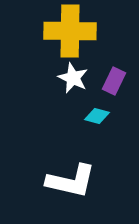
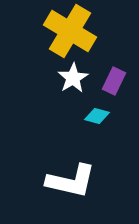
yellow cross: rotated 30 degrees clockwise
white star: rotated 16 degrees clockwise
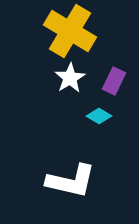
white star: moved 3 px left
cyan diamond: moved 2 px right; rotated 15 degrees clockwise
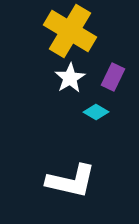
purple rectangle: moved 1 px left, 4 px up
cyan diamond: moved 3 px left, 4 px up
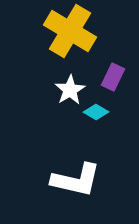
white star: moved 12 px down
white L-shape: moved 5 px right, 1 px up
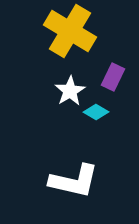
white star: moved 1 px down
white L-shape: moved 2 px left, 1 px down
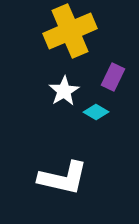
yellow cross: rotated 36 degrees clockwise
white star: moved 6 px left
white L-shape: moved 11 px left, 3 px up
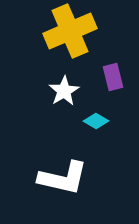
purple rectangle: rotated 40 degrees counterclockwise
cyan diamond: moved 9 px down
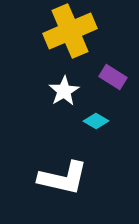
purple rectangle: rotated 44 degrees counterclockwise
